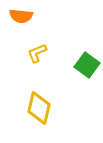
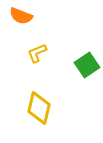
orange semicircle: rotated 15 degrees clockwise
green square: rotated 20 degrees clockwise
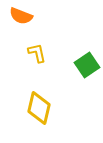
yellow L-shape: rotated 100 degrees clockwise
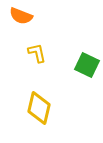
green square: rotated 30 degrees counterclockwise
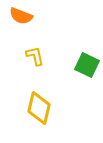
yellow L-shape: moved 2 px left, 3 px down
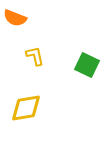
orange semicircle: moved 6 px left, 2 px down
yellow diamond: moved 13 px left; rotated 68 degrees clockwise
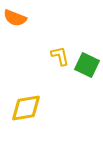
yellow L-shape: moved 25 px right
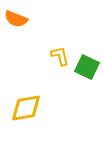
orange semicircle: moved 1 px right, 1 px down
green square: moved 2 px down
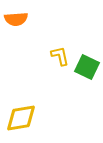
orange semicircle: rotated 25 degrees counterclockwise
yellow diamond: moved 5 px left, 10 px down
